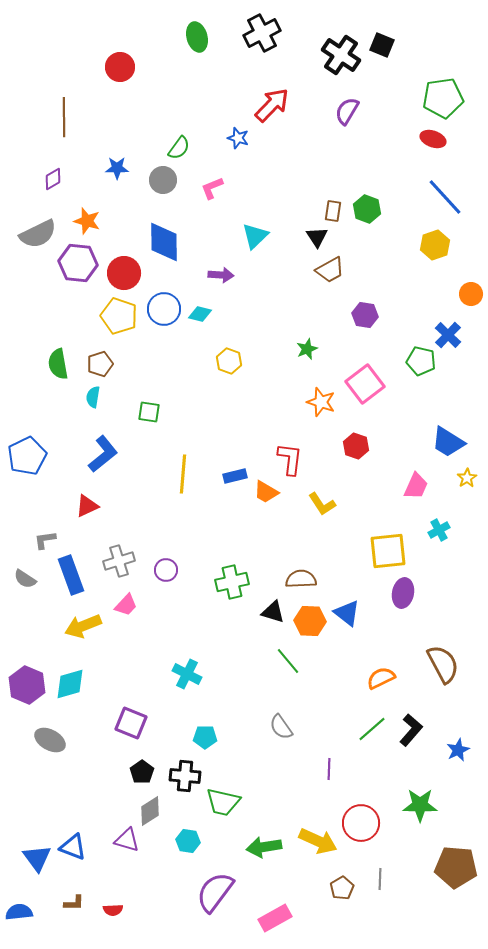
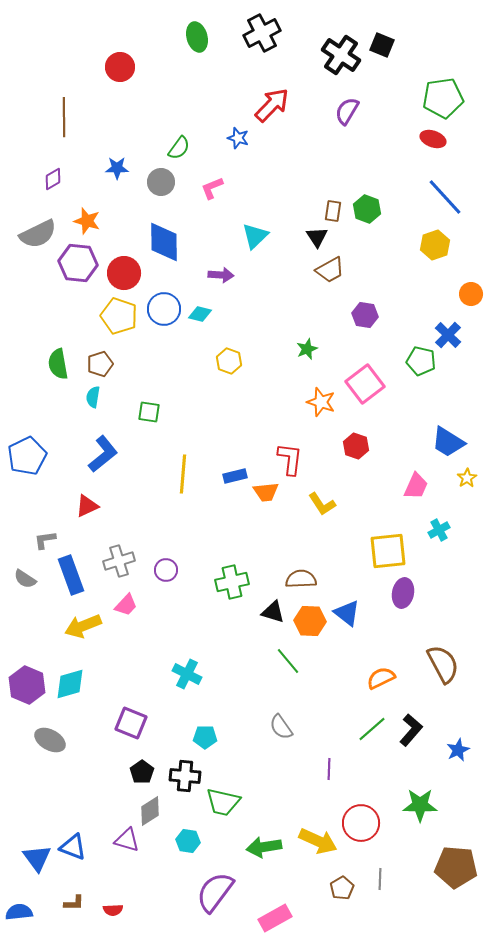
gray circle at (163, 180): moved 2 px left, 2 px down
orange trapezoid at (266, 492): rotated 36 degrees counterclockwise
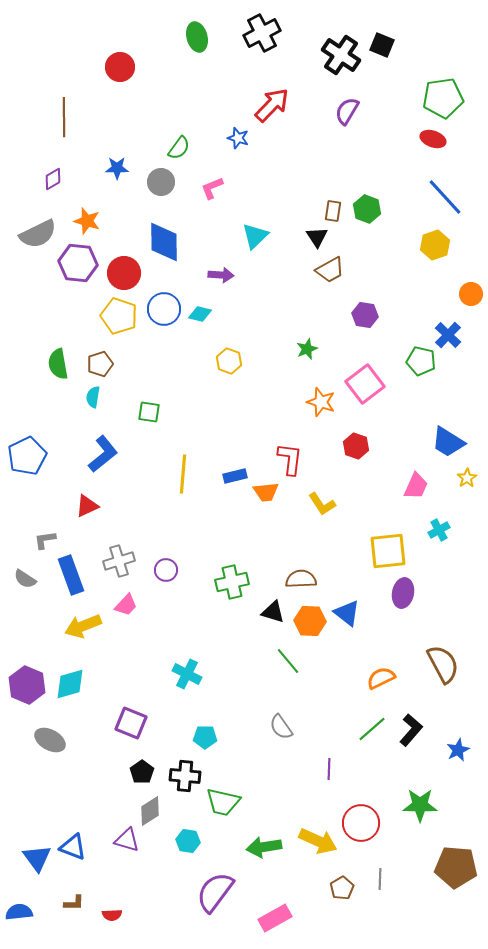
red semicircle at (113, 910): moved 1 px left, 5 px down
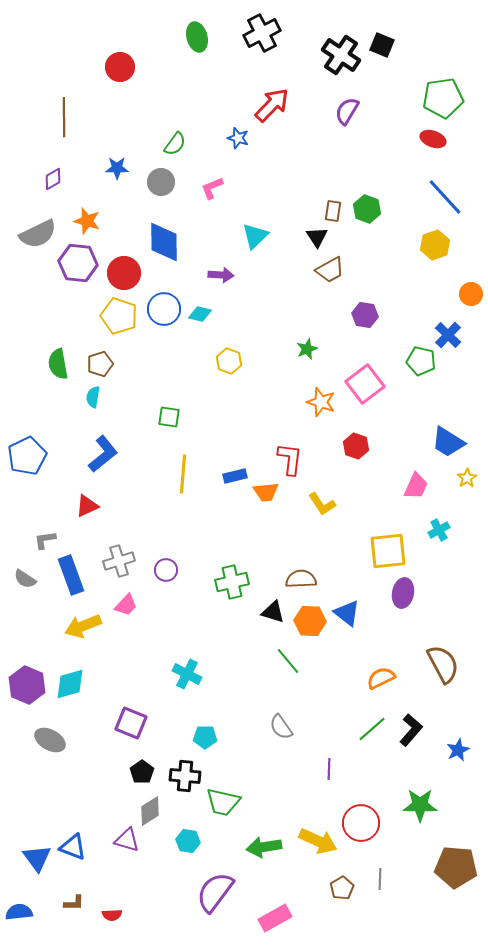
green semicircle at (179, 148): moved 4 px left, 4 px up
green square at (149, 412): moved 20 px right, 5 px down
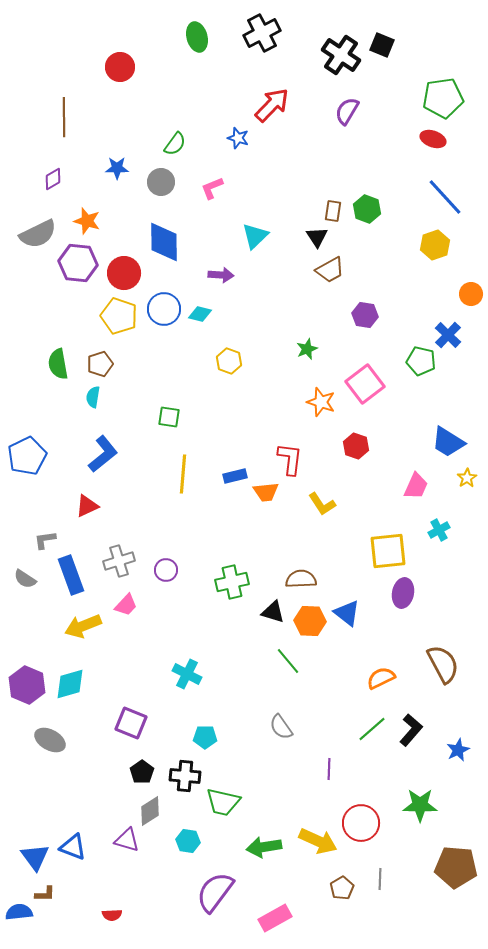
blue triangle at (37, 858): moved 2 px left, 1 px up
brown L-shape at (74, 903): moved 29 px left, 9 px up
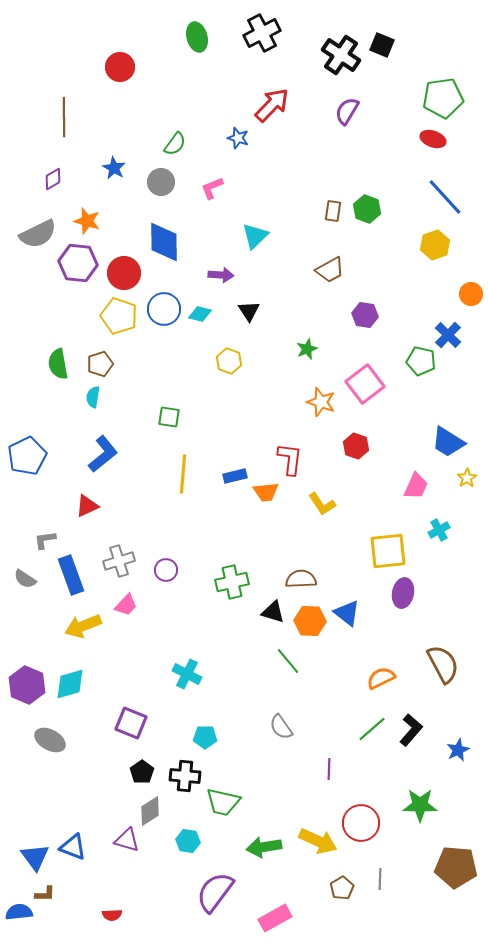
blue star at (117, 168): moved 3 px left; rotated 30 degrees clockwise
black triangle at (317, 237): moved 68 px left, 74 px down
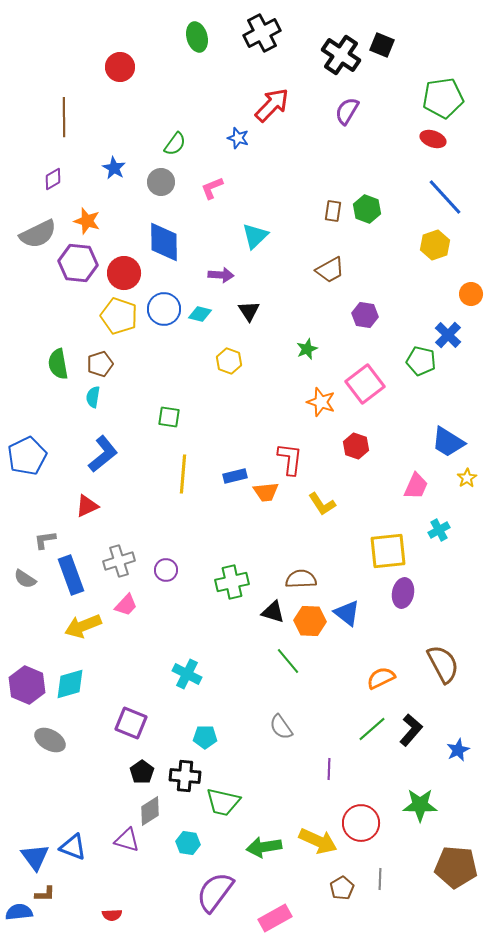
cyan hexagon at (188, 841): moved 2 px down
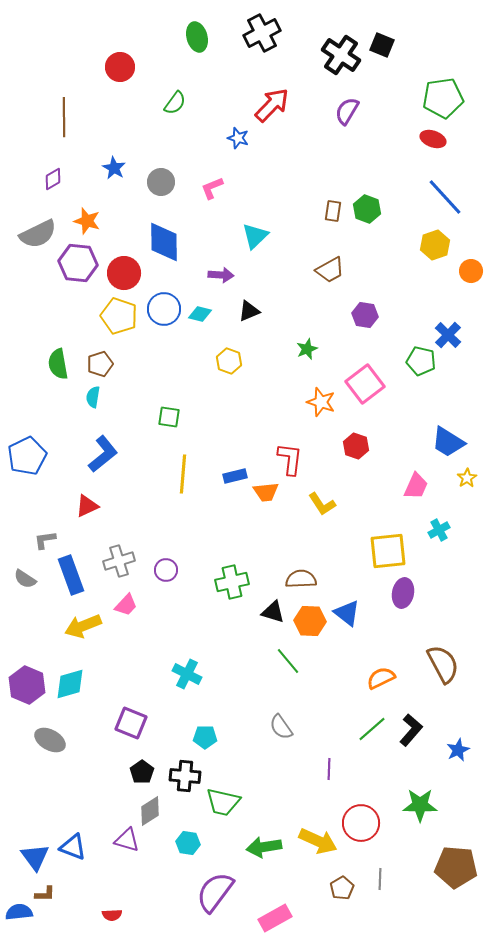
green semicircle at (175, 144): moved 41 px up
orange circle at (471, 294): moved 23 px up
black triangle at (249, 311): rotated 40 degrees clockwise
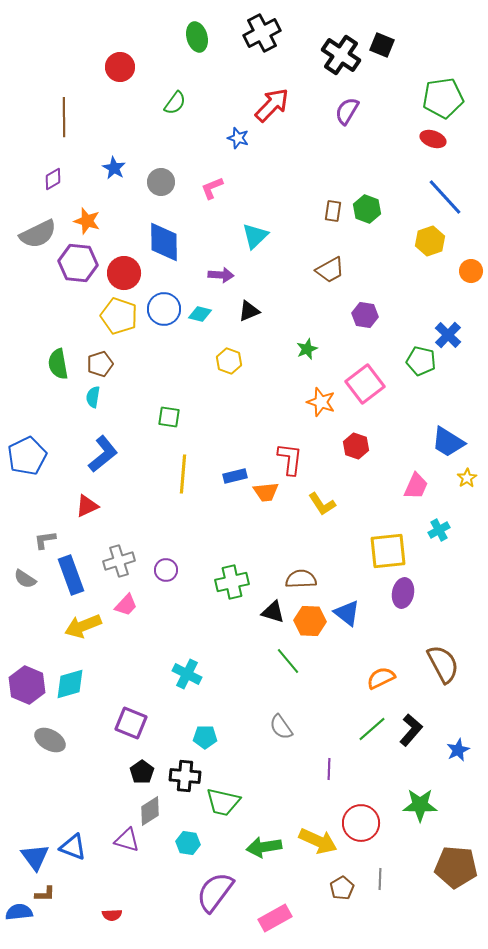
yellow hexagon at (435, 245): moved 5 px left, 4 px up
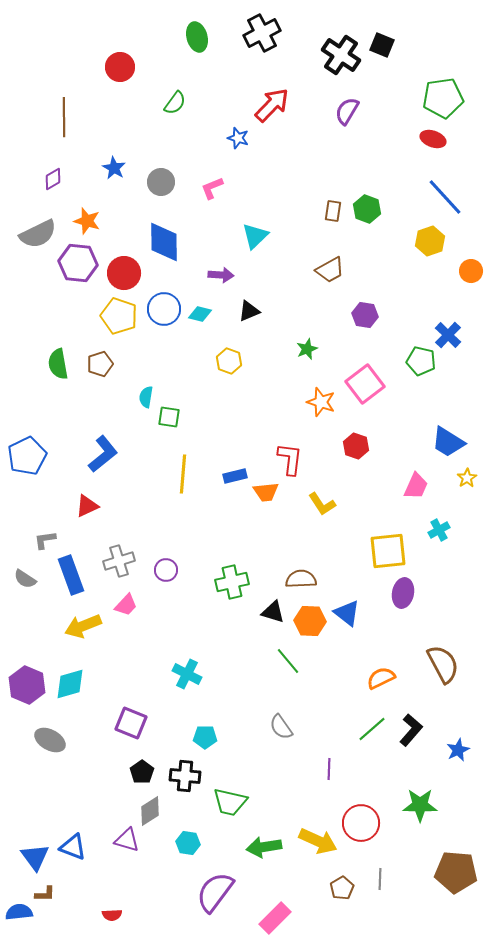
cyan semicircle at (93, 397): moved 53 px right
green trapezoid at (223, 802): moved 7 px right
brown pentagon at (456, 867): moved 5 px down
pink rectangle at (275, 918): rotated 16 degrees counterclockwise
